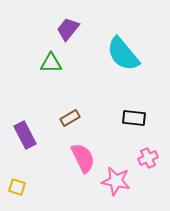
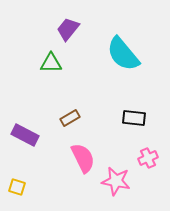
purple rectangle: rotated 36 degrees counterclockwise
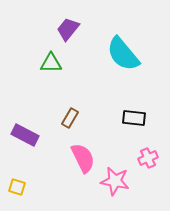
brown rectangle: rotated 30 degrees counterclockwise
pink star: moved 1 px left
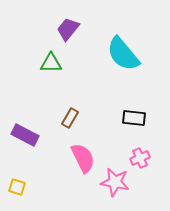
pink cross: moved 8 px left
pink star: moved 1 px down
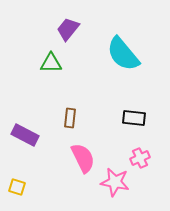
brown rectangle: rotated 24 degrees counterclockwise
